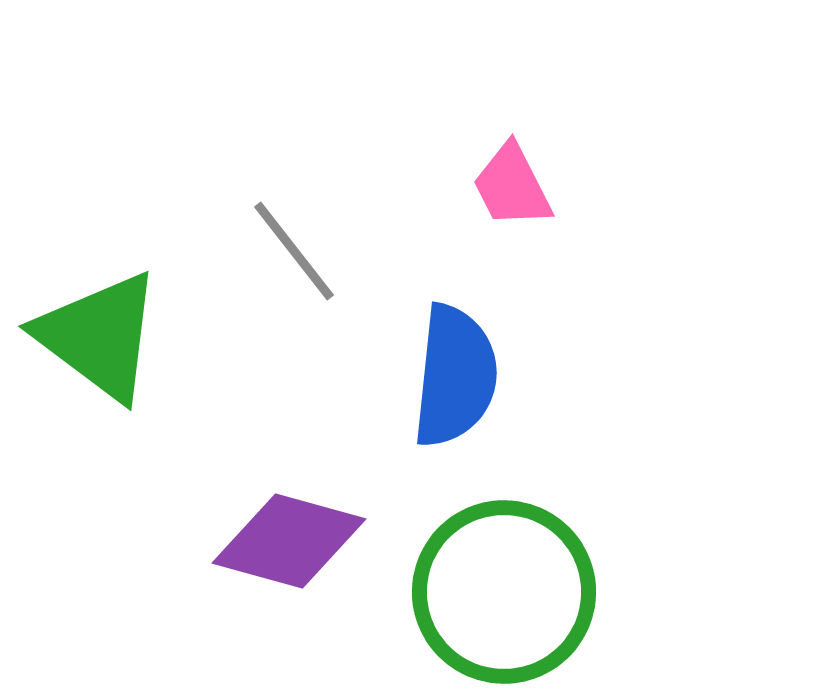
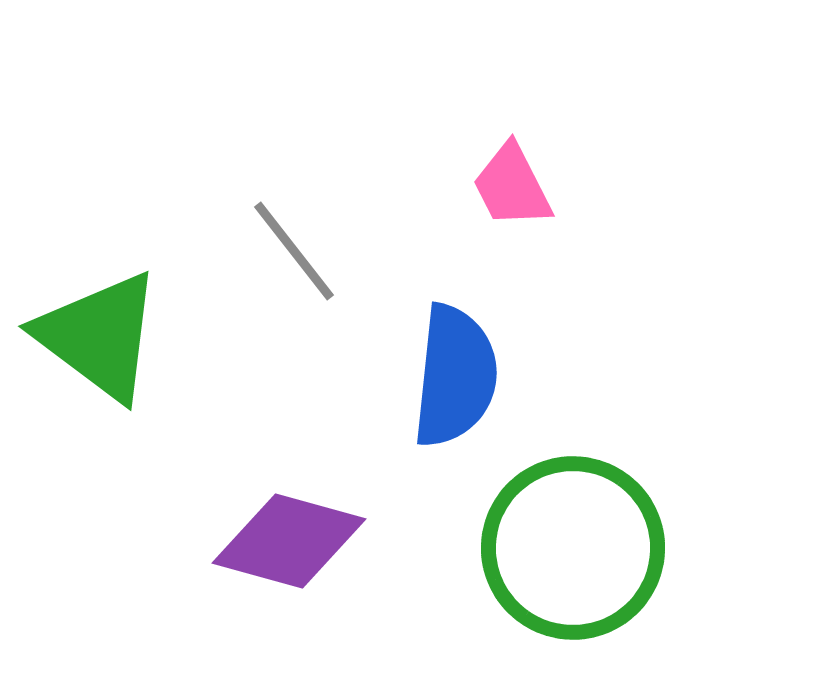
green circle: moved 69 px right, 44 px up
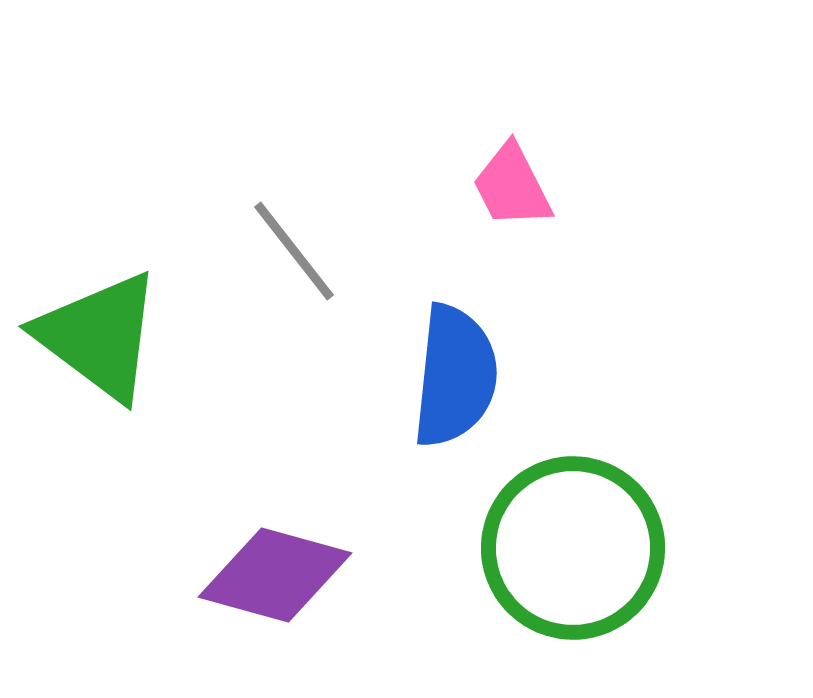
purple diamond: moved 14 px left, 34 px down
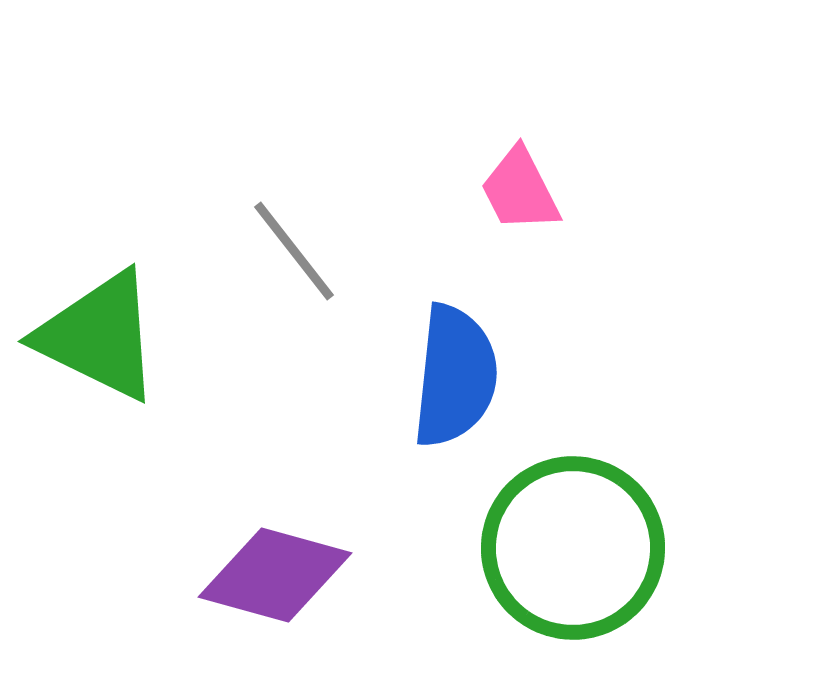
pink trapezoid: moved 8 px right, 4 px down
green triangle: rotated 11 degrees counterclockwise
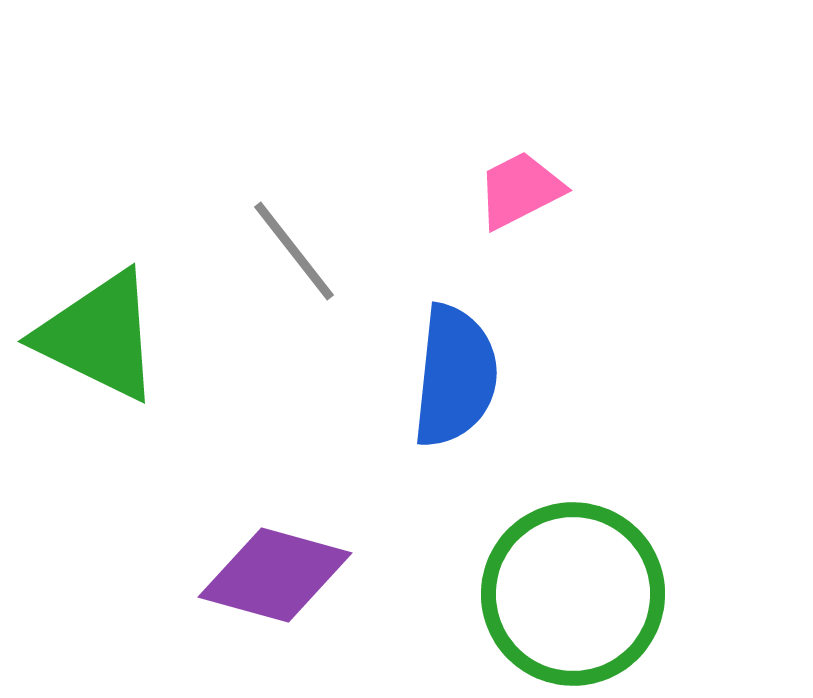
pink trapezoid: rotated 90 degrees clockwise
green circle: moved 46 px down
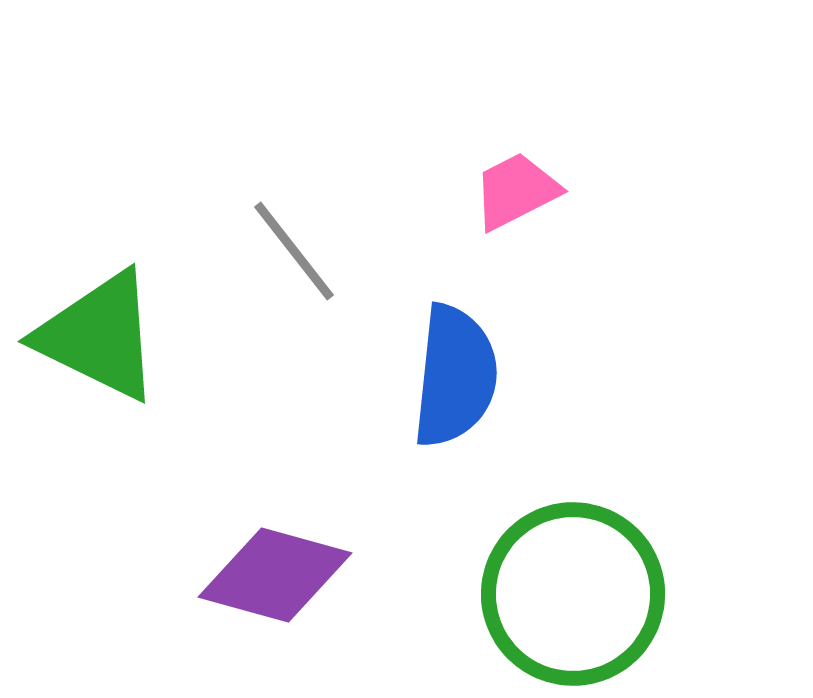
pink trapezoid: moved 4 px left, 1 px down
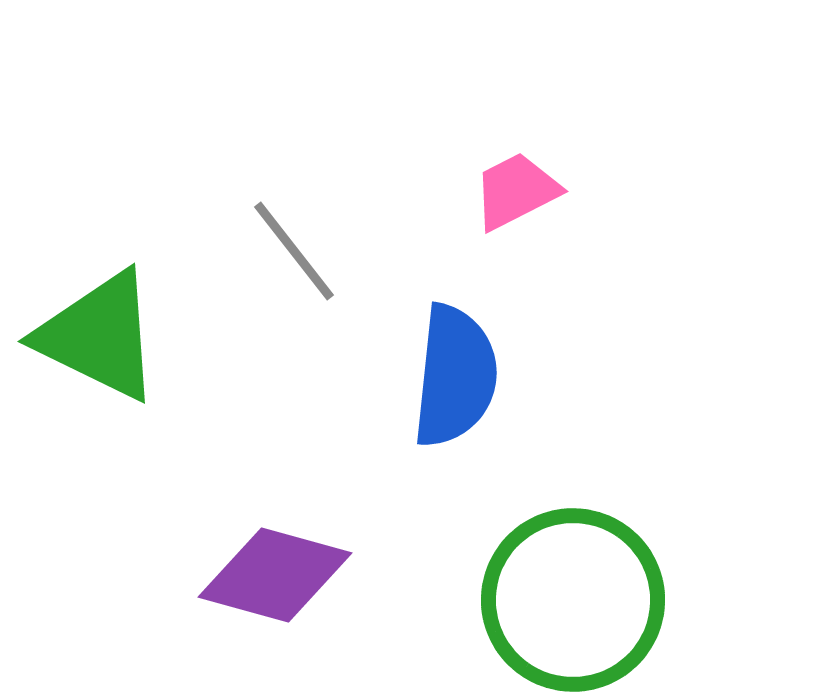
green circle: moved 6 px down
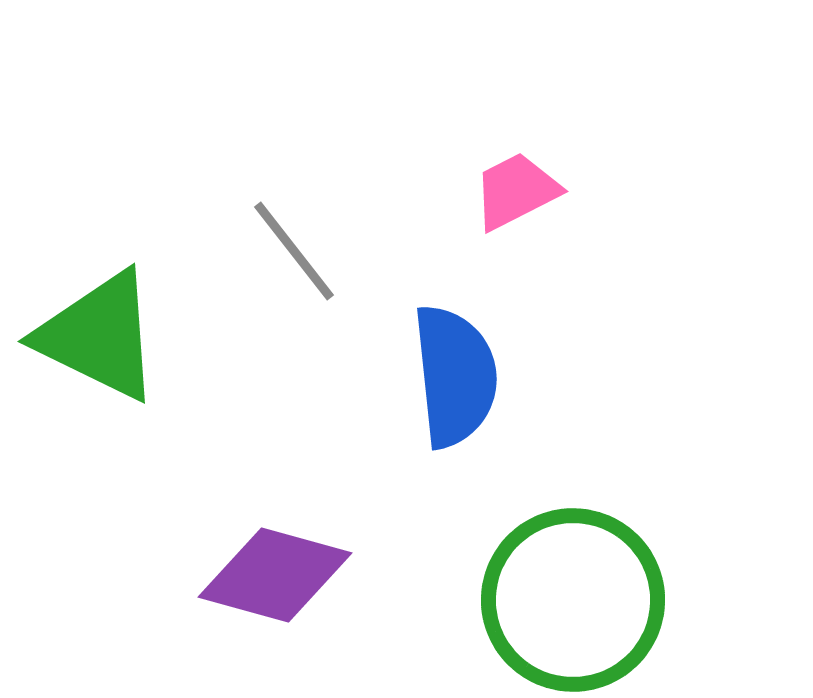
blue semicircle: rotated 12 degrees counterclockwise
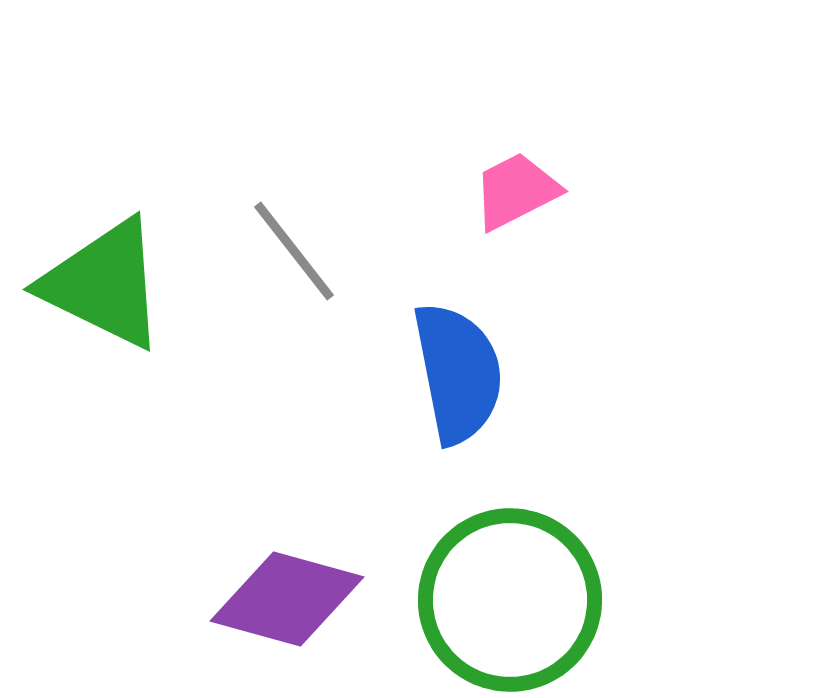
green triangle: moved 5 px right, 52 px up
blue semicircle: moved 3 px right, 3 px up; rotated 5 degrees counterclockwise
purple diamond: moved 12 px right, 24 px down
green circle: moved 63 px left
